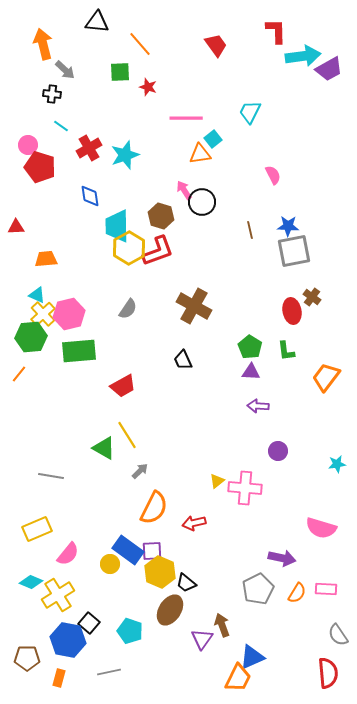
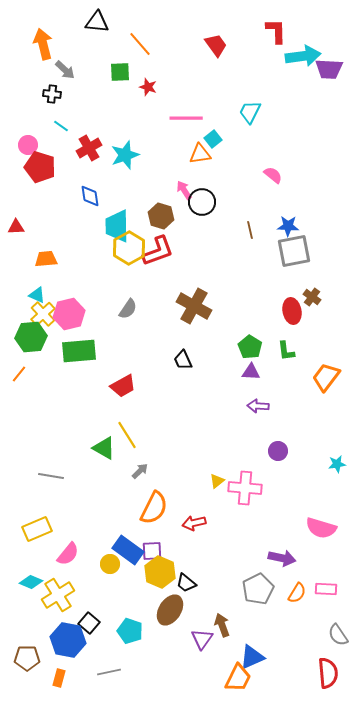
purple trapezoid at (329, 69): rotated 32 degrees clockwise
pink semicircle at (273, 175): rotated 24 degrees counterclockwise
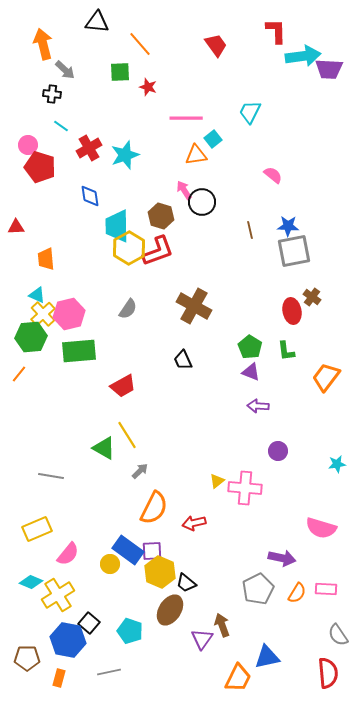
orange triangle at (200, 154): moved 4 px left, 1 px down
orange trapezoid at (46, 259): rotated 90 degrees counterclockwise
purple triangle at (251, 372): rotated 18 degrees clockwise
blue triangle at (252, 657): moved 15 px right; rotated 12 degrees clockwise
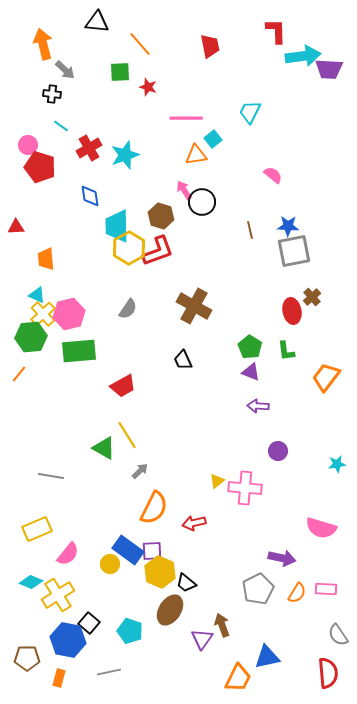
red trapezoid at (216, 45): moved 6 px left, 1 px down; rotated 25 degrees clockwise
brown cross at (312, 297): rotated 12 degrees clockwise
